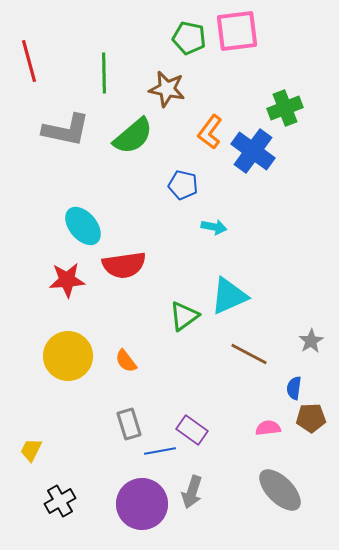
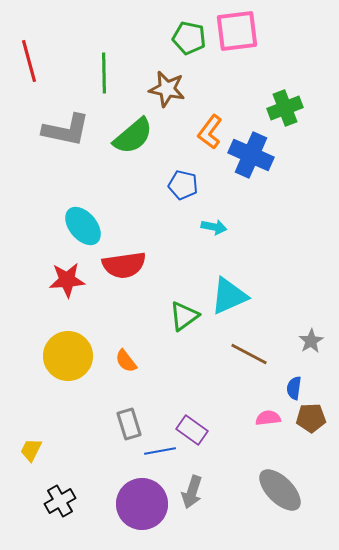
blue cross: moved 2 px left, 4 px down; rotated 12 degrees counterclockwise
pink semicircle: moved 10 px up
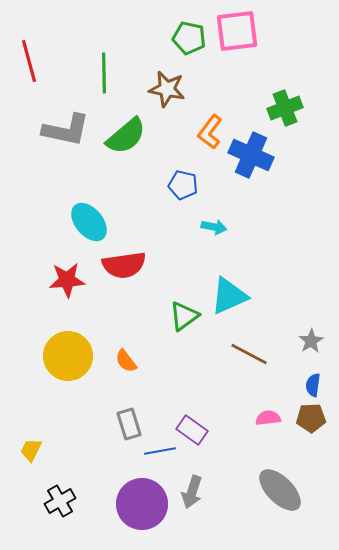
green semicircle: moved 7 px left
cyan ellipse: moved 6 px right, 4 px up
blue semicircle: moved 19 px right, 3 px up
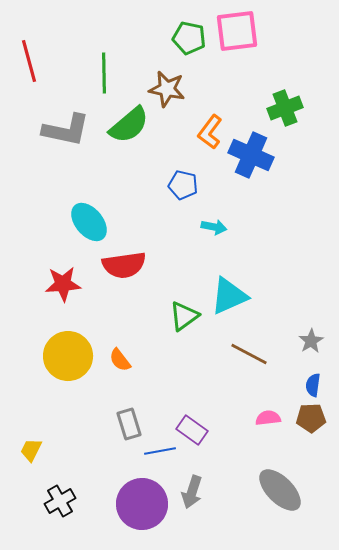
green semicircle: moved 3 px right, 11 px up
red star: moved 4 px left, 4 px down
orange semicircle: moved 6 px left, 1 px up
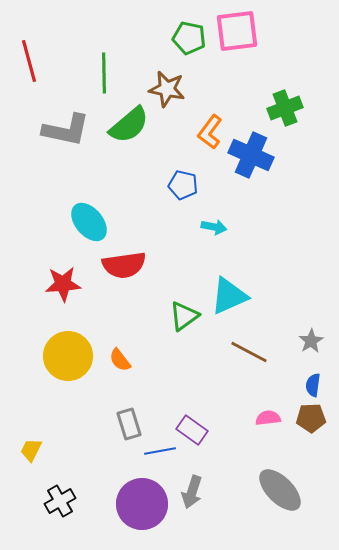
brown line: moved 2 px up
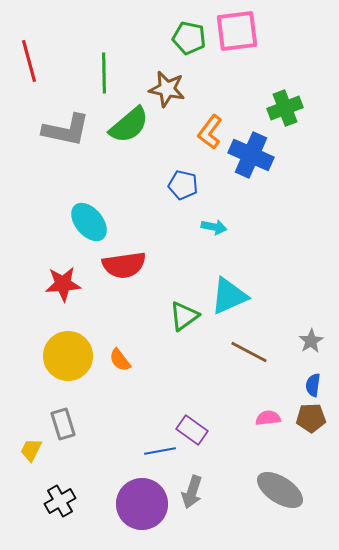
gray rectangle: moved 66 px left
gray ellipse: rotated 12 degrees counterclockwise
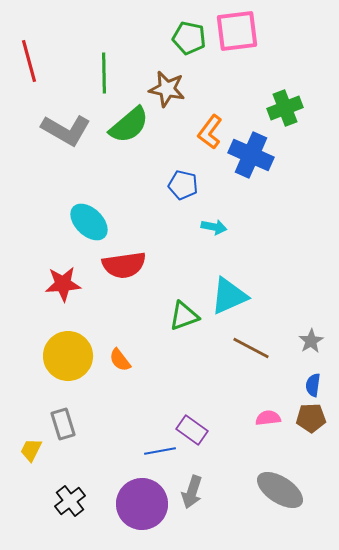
gray L-shape: rotated 18 degrees clockwise
cyan ellipse: rotated 6 degrees counterclockwise
green triangle: rotated 16 degrees clockwise
brown line: moved 2 px right, 4 px up
black cross: moved 10 px right; rotated 8 degrees counterclockwise
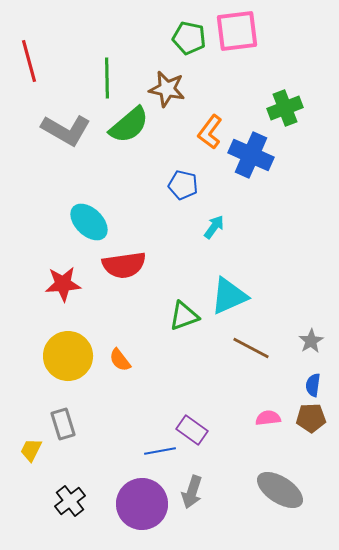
green line: moved 3 px right, 5 px down
cyan arrow: rotated 65 degrees counterclockwise
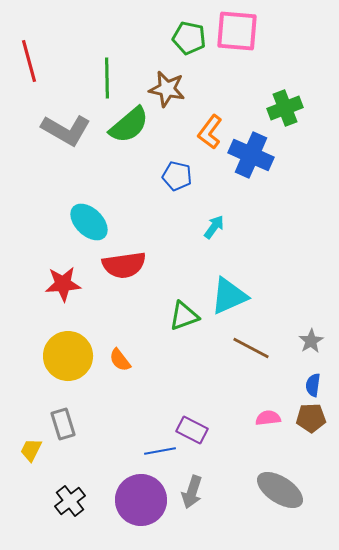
pink square: rotated 12 degrees clockwise
blue pentagon: moved 6 px left, 9 px up
purple rectangle: rotated 8 degrees counterclockwise
purple circle: moved 1 px left, 4 px up
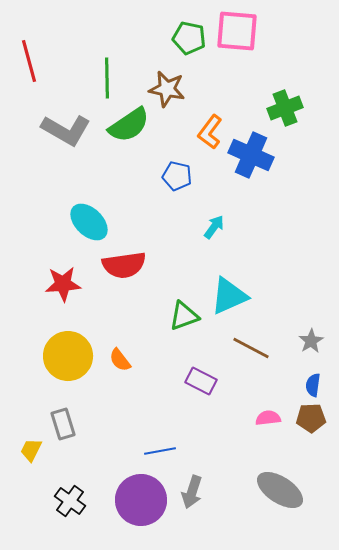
green semicircle: rotated 6 degrees clockwise
purple rectangle: moved 9 px right, 49 px up
black cross: rotated 16 degrees counterclockwise
